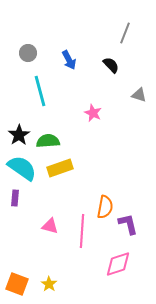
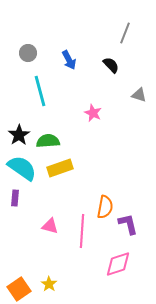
orange square: moved 2 px right, 5 px down; rotated 35 degrees clockwise
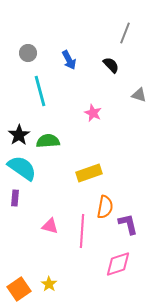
yellow rectangle: moved 29 px right, 5 px down
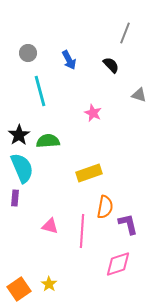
cyan semicircle: rotated 32 degrees clockwise
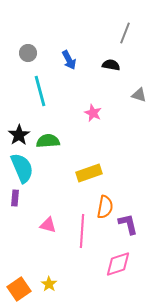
black semicircle: rotated 36 degrees counterclockwise
pink triangle: moved 2 px left, 1 px up
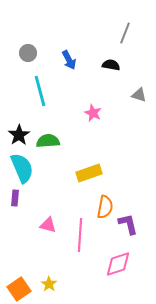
pink line: moved 2 px left, 4 px down
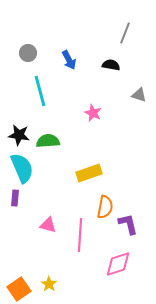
black star: rotated 30 degrees counterclockwise
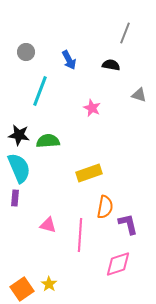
gray circle: moved 2 px left, 1 px up
cyan line: rotated 36 degrees clockwise
pink star: moved 1 px left, 5 px up
cyan semicircle: moved 3 px left
orange square: moved 3 px right
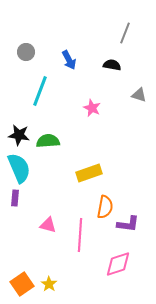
black semicircle: moved 1 px right
purple L-shape: rotated 110 degrees clockwise
orange square: moved 5 px up
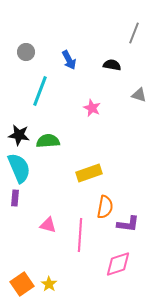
gray line: moved 9 px right
